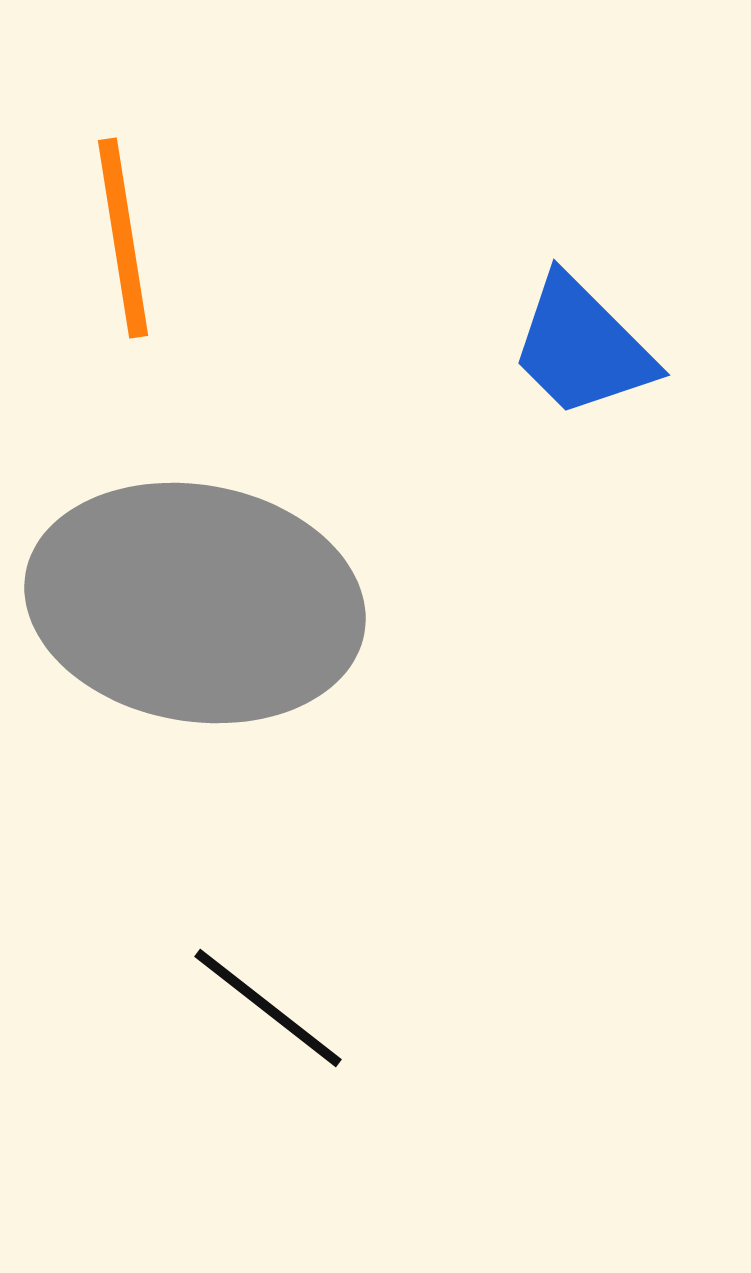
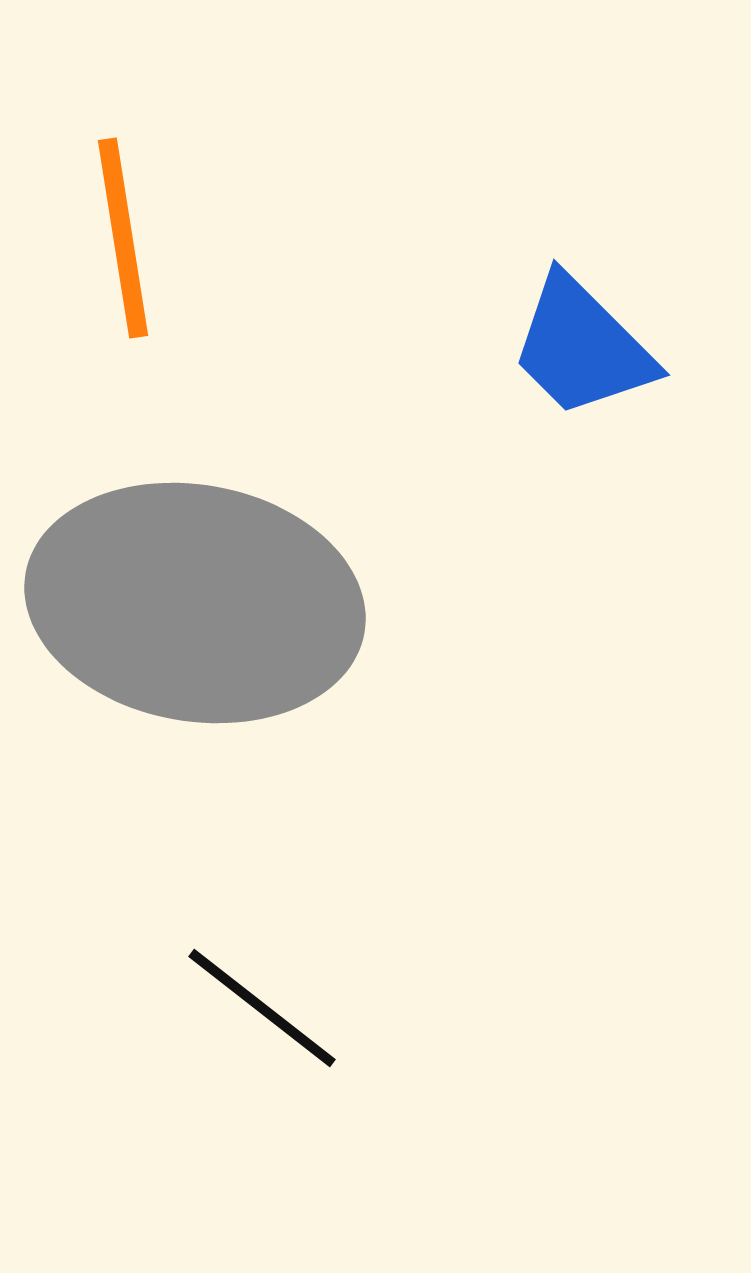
black line: moved 6 px left
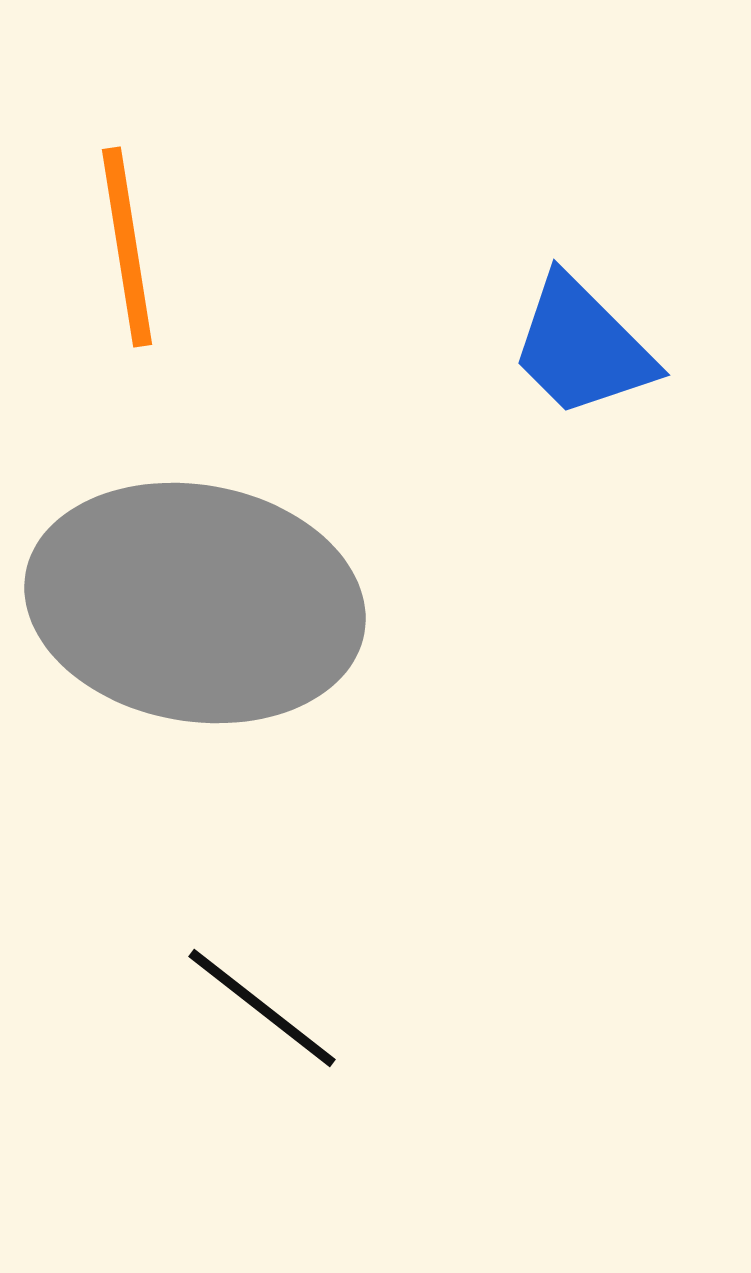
orange line: moved 4 px right, 9 px down
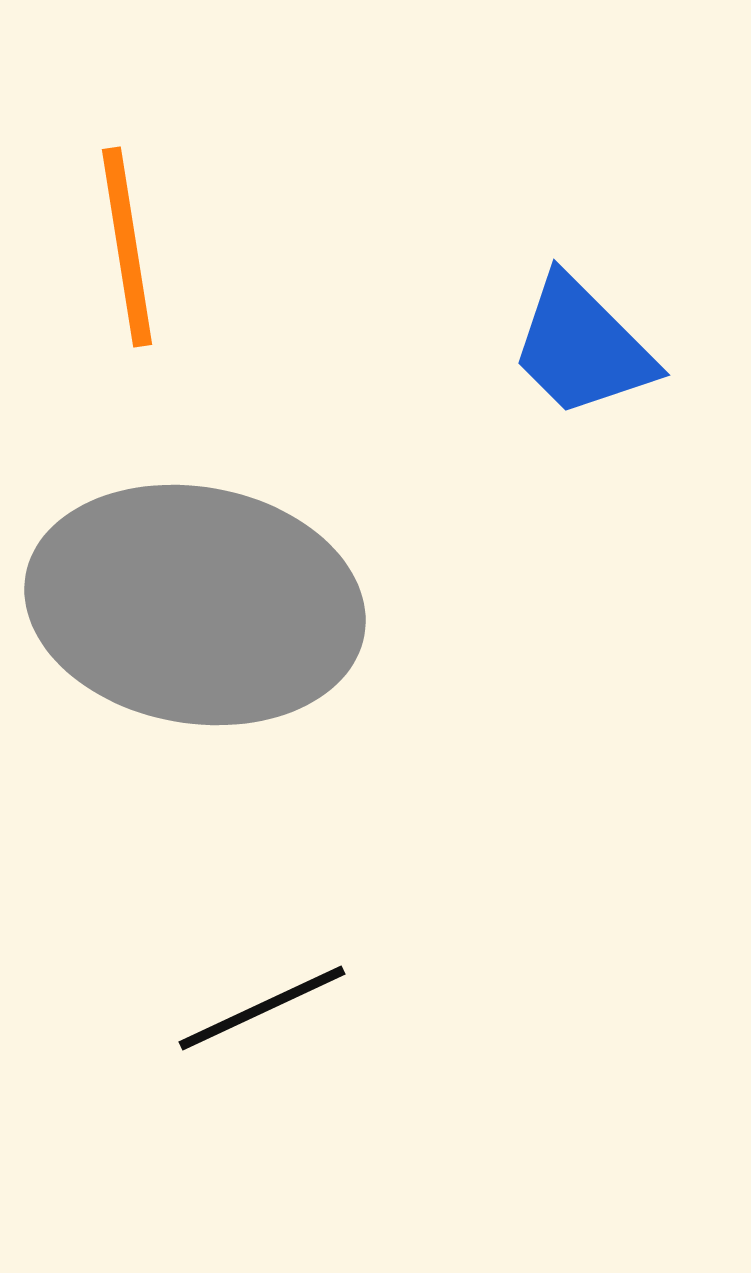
gray ellipse: moved 2 px down
black line: rotated 63 degrees counterclockwise
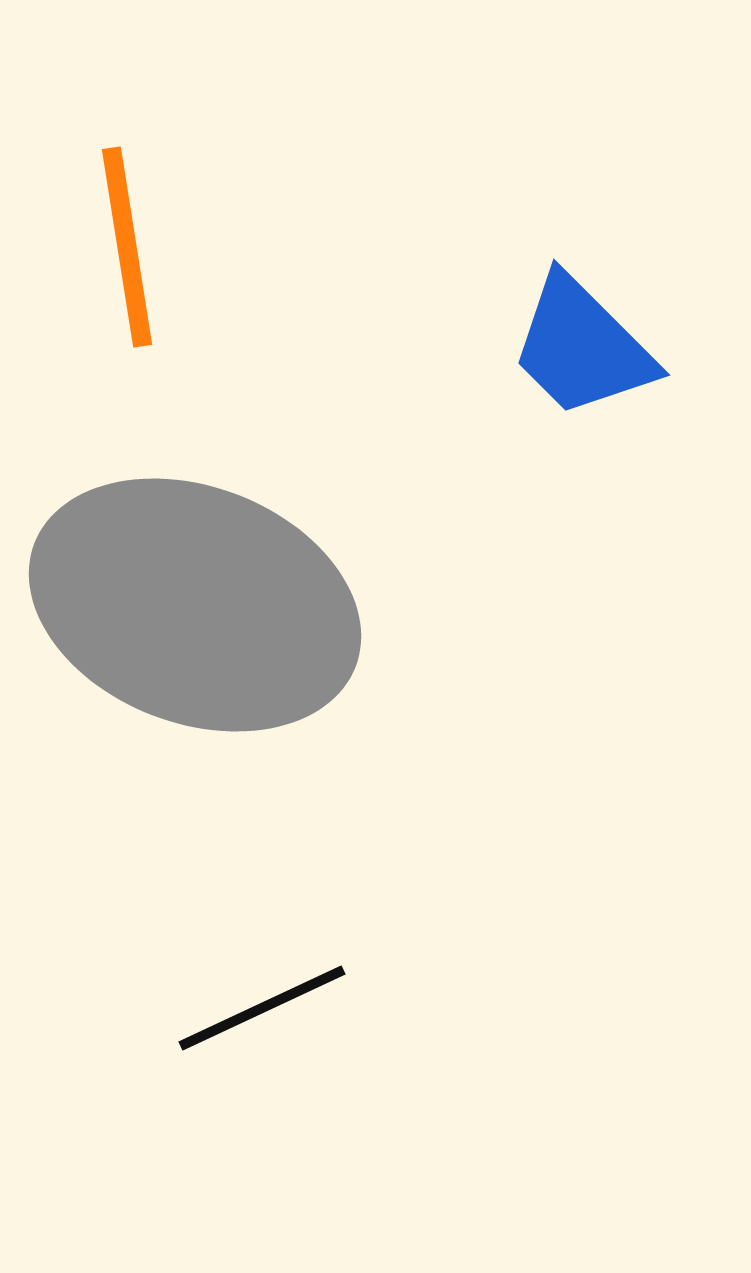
gray ellipse: rotated 11 degrees clockwise
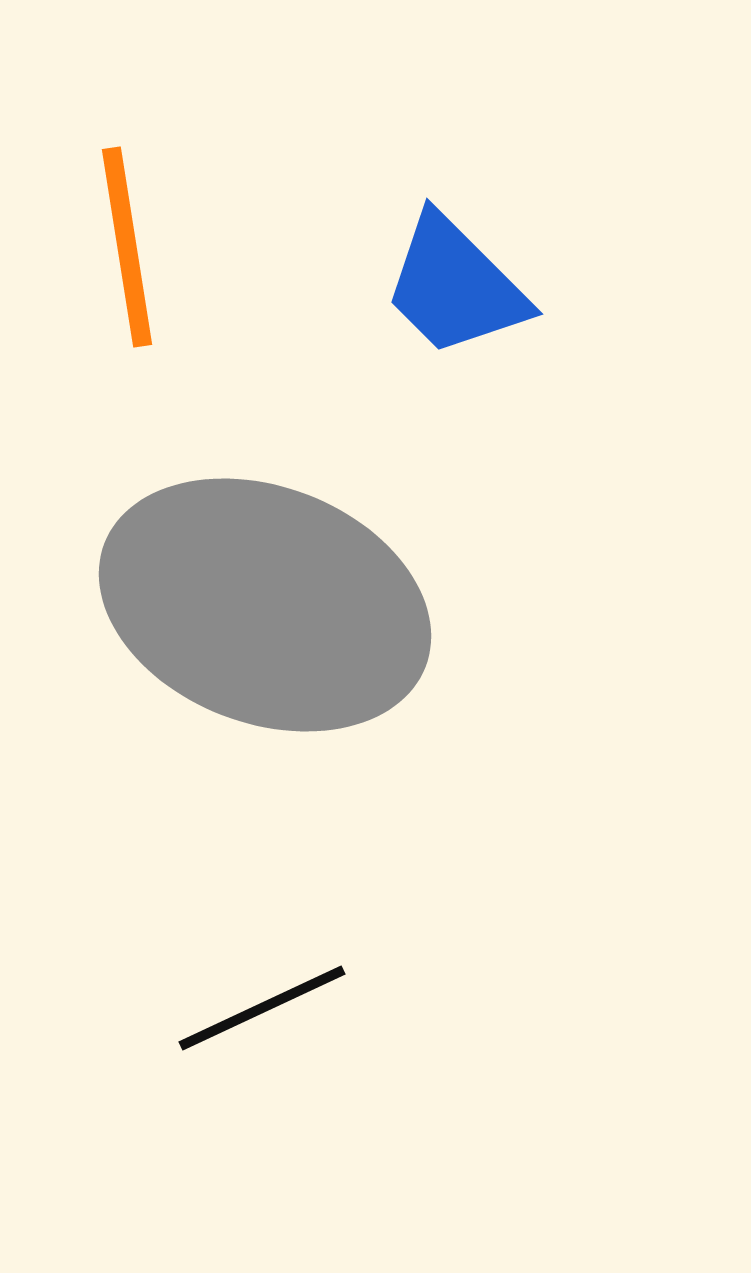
blue trapezoid: moved 127 px left, 61 px up
gray ellipse: moved 70 px right
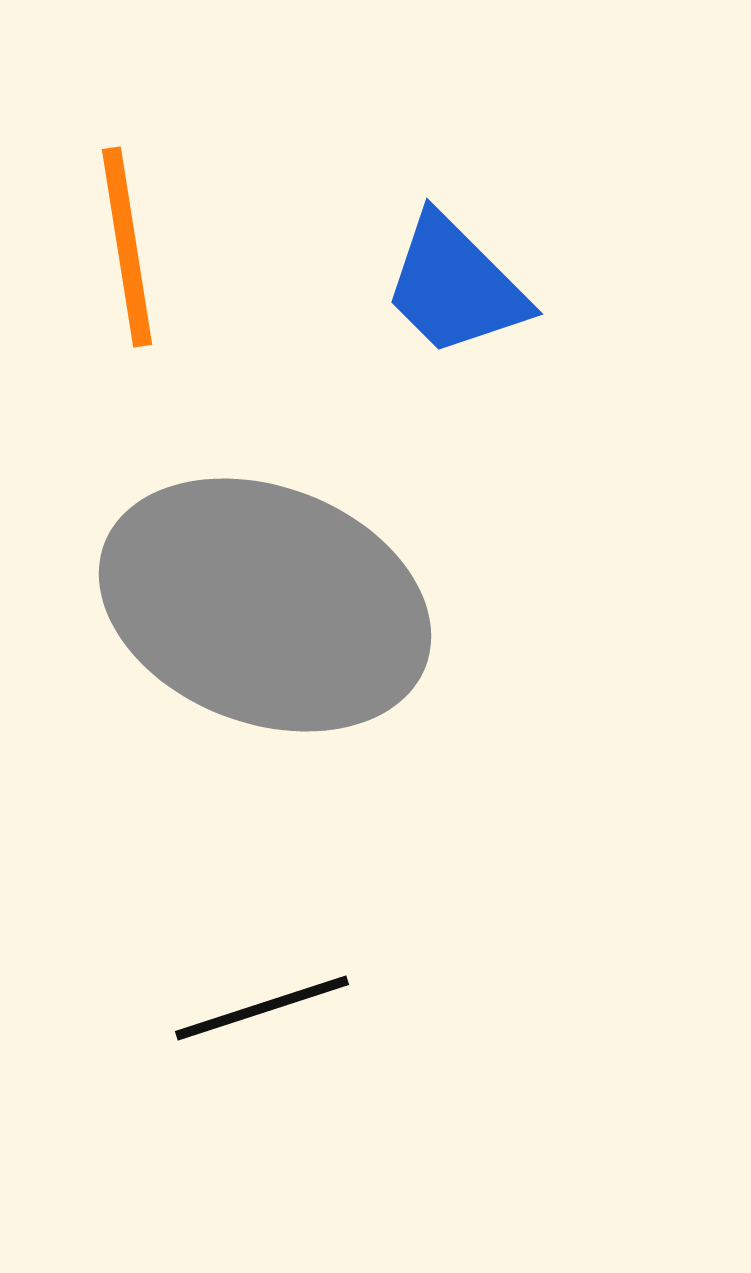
black line: rotated 7 degrees clockwise
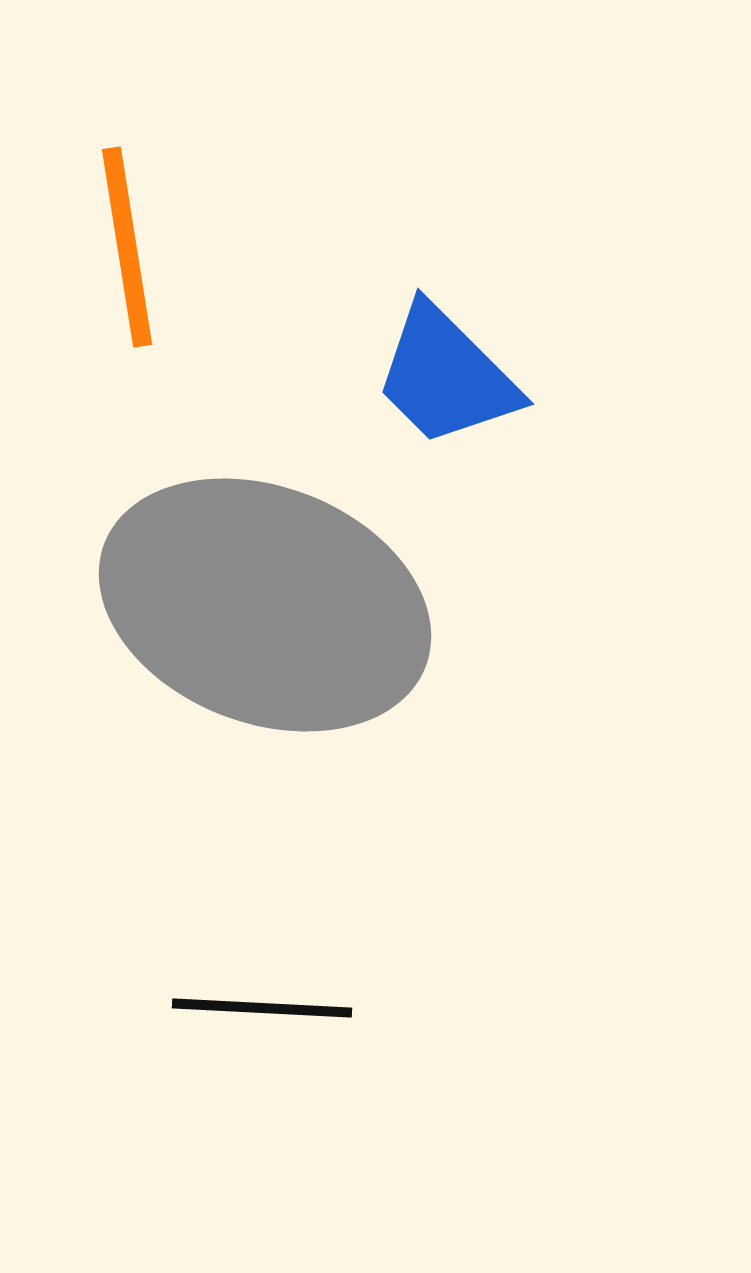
blue trapezoid: moved 9 px left, 90 px down
black line: rotated 21 degrees clockwise
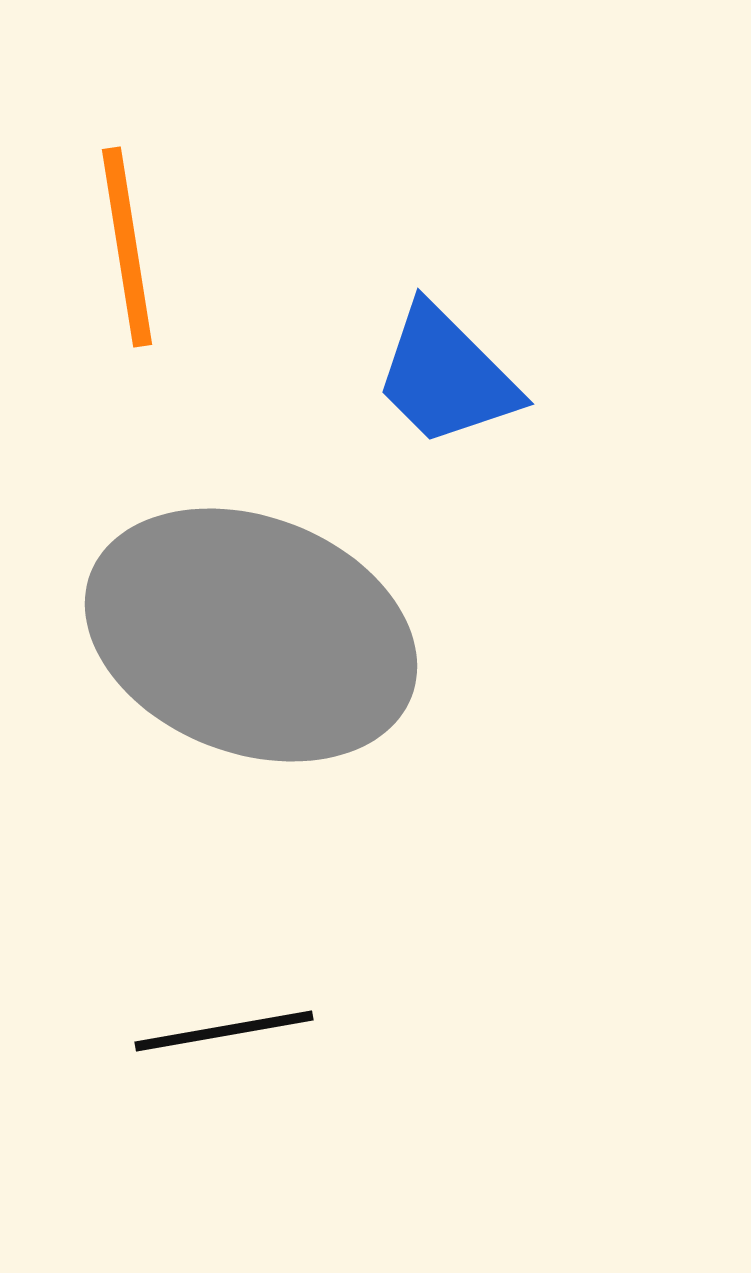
gray ellipse: moved 14 px left, 30 px down
black line: moved 38 px left, 23 px down; rotated 13 degrees counterclockwise
